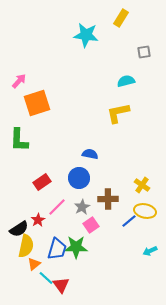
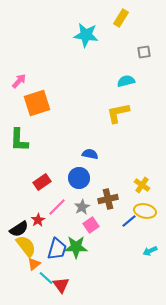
brown cross: rotated 12 degrees counterclockwise
yellow semicircle: rotated 50 degrees counterclockwise
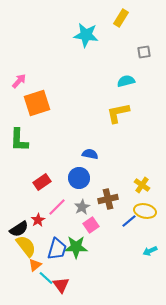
orange triangle: moved 1 px right, 1 px down
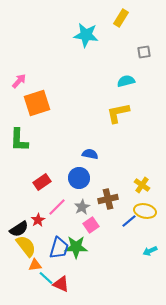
blue trapezoid: moved 2 px right, 1 px up
orange triangle: rotated 32 degrees clockwise
red triangle: moved 1 px up; rotated 30 degrees counterclockwise
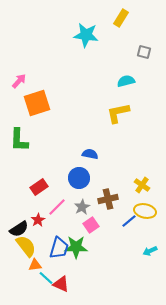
gray square: rotated 24 degrees clockwise
red rectangle: moved 3 px left, 5 px down
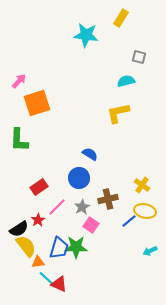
gray square: moved 5 px left, 5 px down
blue semicircle: rotated 21 degrees clockwise
pink square: rotated 21 degrees counterclockwise
orange triangle: moved 3 px right, 3 px up
red triangle: moved 2 px left
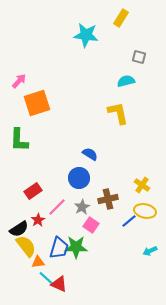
yellow L-shape: rotated 90 degrees clockwise
red rectangle: moved 6 px left, 4 px down
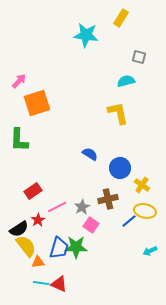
blue circle: moved 41 px right, 10 px up
pink line: rotated 18 degrees clockwise
cyan line: moved 5 px left, 5 px down; rotated 35 degrees counterclockwise
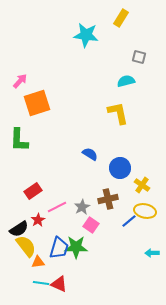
pink arrow: moved 1 px right
cyan arrow: moved 2 px right, 2 px down; rotated 24 degrees clockwise
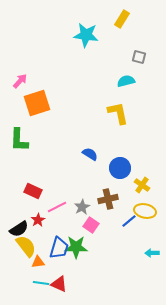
yellow rectangle: moved 1 px right, 1 px down
red rectangle: rotated 60 degrees clockwise
